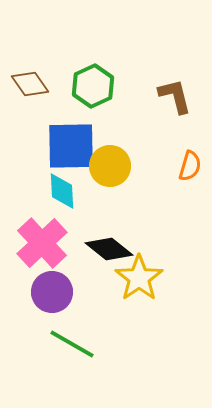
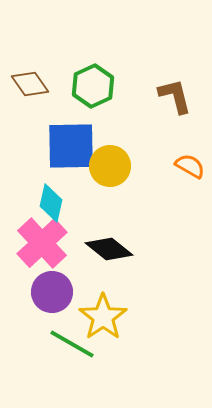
orange semicircle: rotated 76 degrees counterclockwise
cyan diamond: moved 11 px left, 12 px down; rotated 15 degrees clockwise
yellow star: moved 36 px left, 39 px down
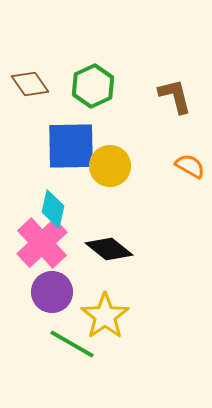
cyan diamond: moved 2 px right, 6 px down
yellow star: moved 2 px right, 1 px up
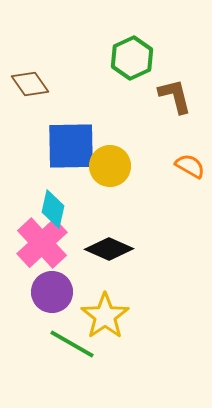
green hexagon: moved 39 px right, 28 px up
black diamond: rotated 15 degrees counterclockwise
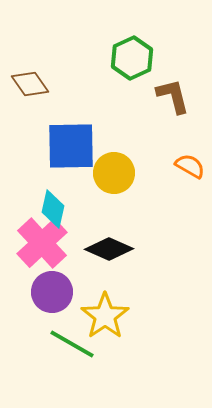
brown L-shape: moved 2 px left
yellow circle: moved 4 px right, 7 px down
